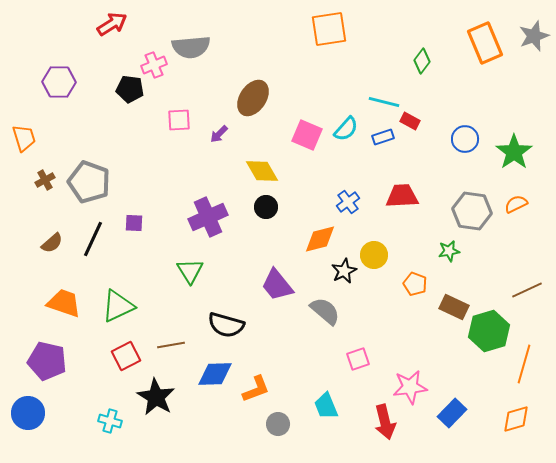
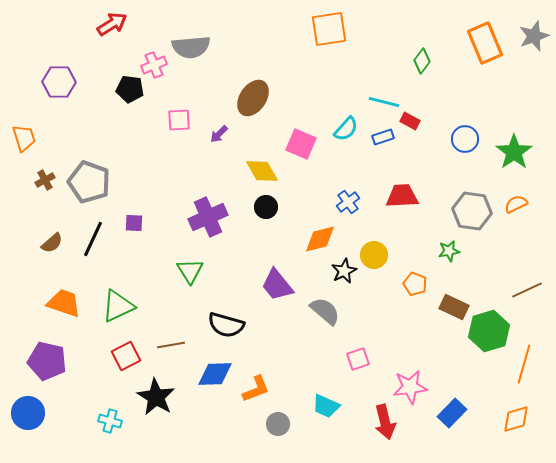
pink square at (307, 135): moved 6 px left, 9 px down
cyan trapezoid at (326, 406): rotated 44 degrees counterclockwise
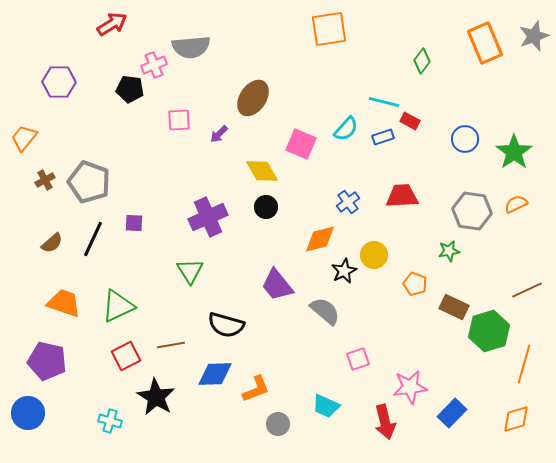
orange trapezoid at (24, 138): rotated 124 degrees counterclockwise
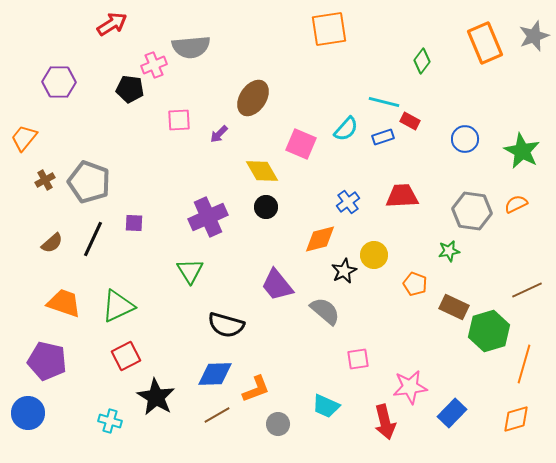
green star at (514, 152): moved 8 px right, 1 px up; rotated 9 degrees counterclockwise
brown line at (171, 345): moved 46 px right, 70 px down; rotated 20 degrees counterclockwise
pink square at (358, 359): rotated 10 degrees clockwise
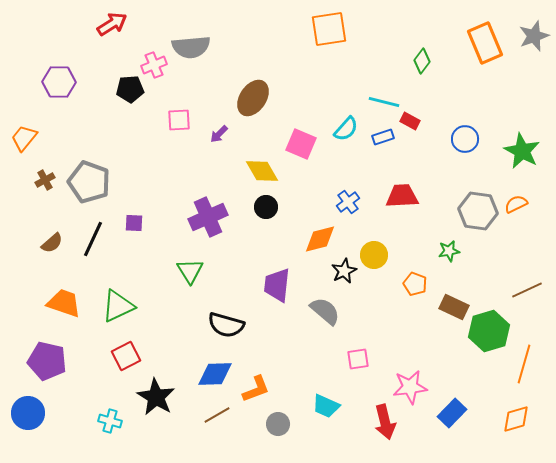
black pentagon at (130, 89): rotated 12 degrees counterclockwise
gray hexagon at (472, 211): moved 6 px right
purple trapezoid at (277, 285): rotated 45 degrees clockwise
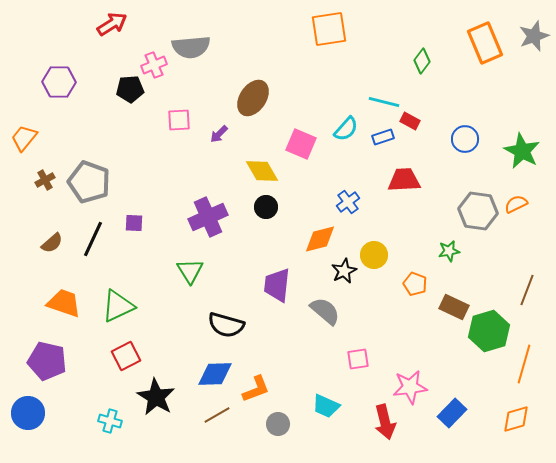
red trapezoid at (402, 196): moved 2 px right, 16 px up
brown line at (527, 290): rotated 44 degrees counterclockwise
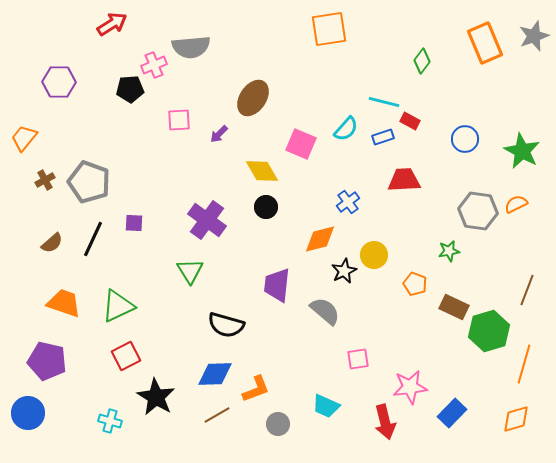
purple cross at (208, 217): moved 1 px left, 3 px down; rotated 30 degrees counterclockwise
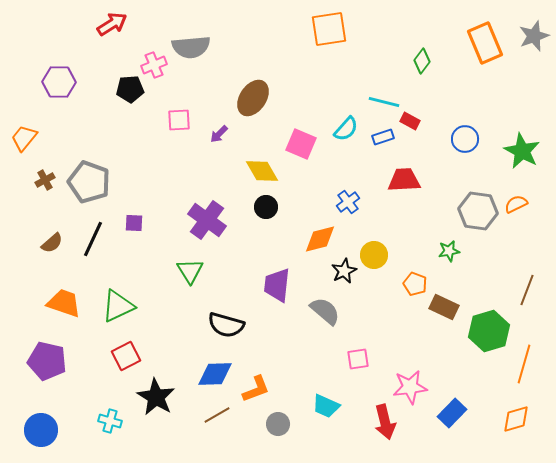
brown rectangle at (454, 307): moved 10 px left
blue circle at (28, 413): moved 13 px right, 17 px down
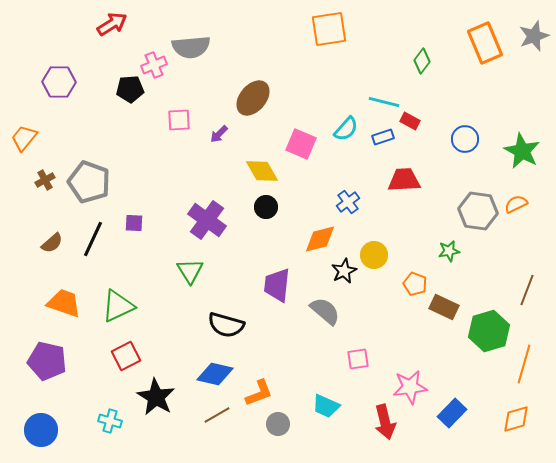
brown ellipse at (253, 98): rotated 6 degrees clockwise
blue diamond at (215, 374): rotated 15 degrees clockwise
orange L-shape at (256, 389): moved 3 px right, 4 px down
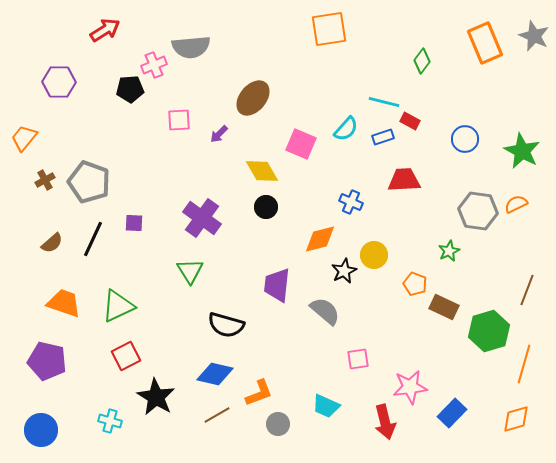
red arrow at (112, 24): moved 7 px left, 6 px down
gray star at (534, 36): rotated 28 degrees counterclockwise
blue cross at (348, 202): moved 3 px right; rotated 30 degrees counterclockwise
purple cross at (207, 220): moved 5 px left, 2 px up
green star at (449, 251): rotated 15 degrees counterclockwise
